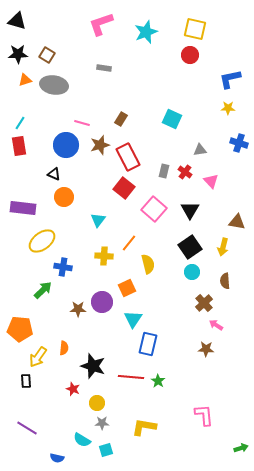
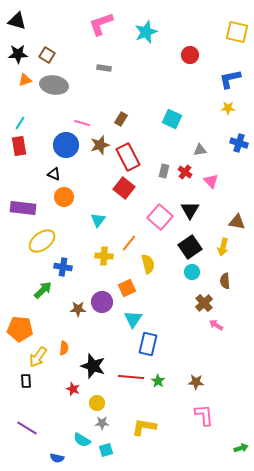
yellow square at (195, 29): moved 42 px right, 3 px down
pink square at (154, 209): moved 6 px right, 8 px down
brown star at (206, 349): moved 10 px left, 33 px down
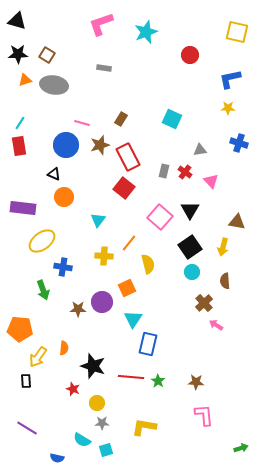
green arrow at (43, 290): rotated 114 degrees clockwise
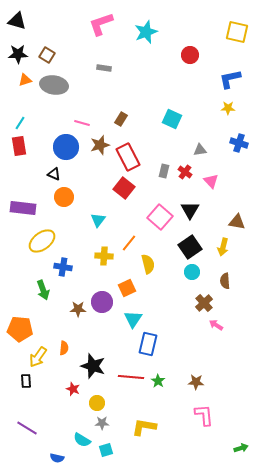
blue circle at (66, 145): moved 2 px down
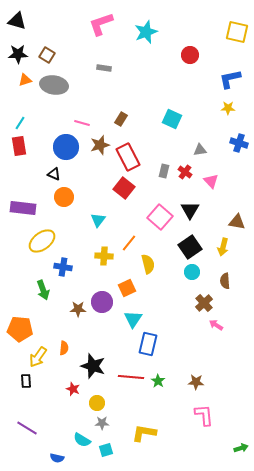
yellow L-shape at (144, 427): moved 6 px down
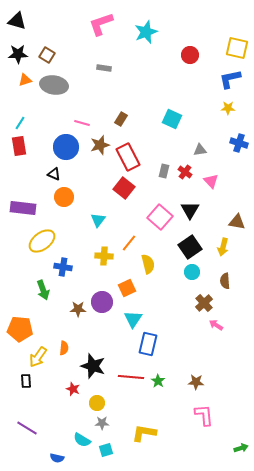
yellow square at (237, 32): moved 16 px down
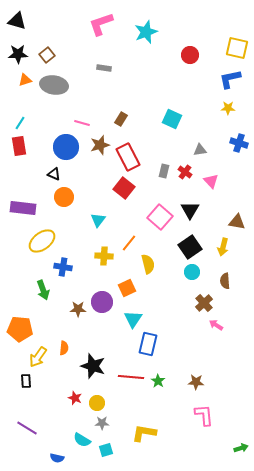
brown square at (47, 55): rotated 21 degrees clockwise
red star at (73, 389): moved 2 px right, 9 px down
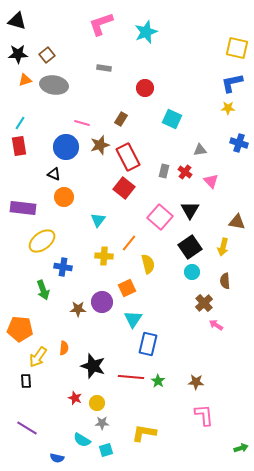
red circle at (190, 55): moved 45 px left, 33 px down
blue L-shape at (230, 79): moved 2 px right, 4 px down
